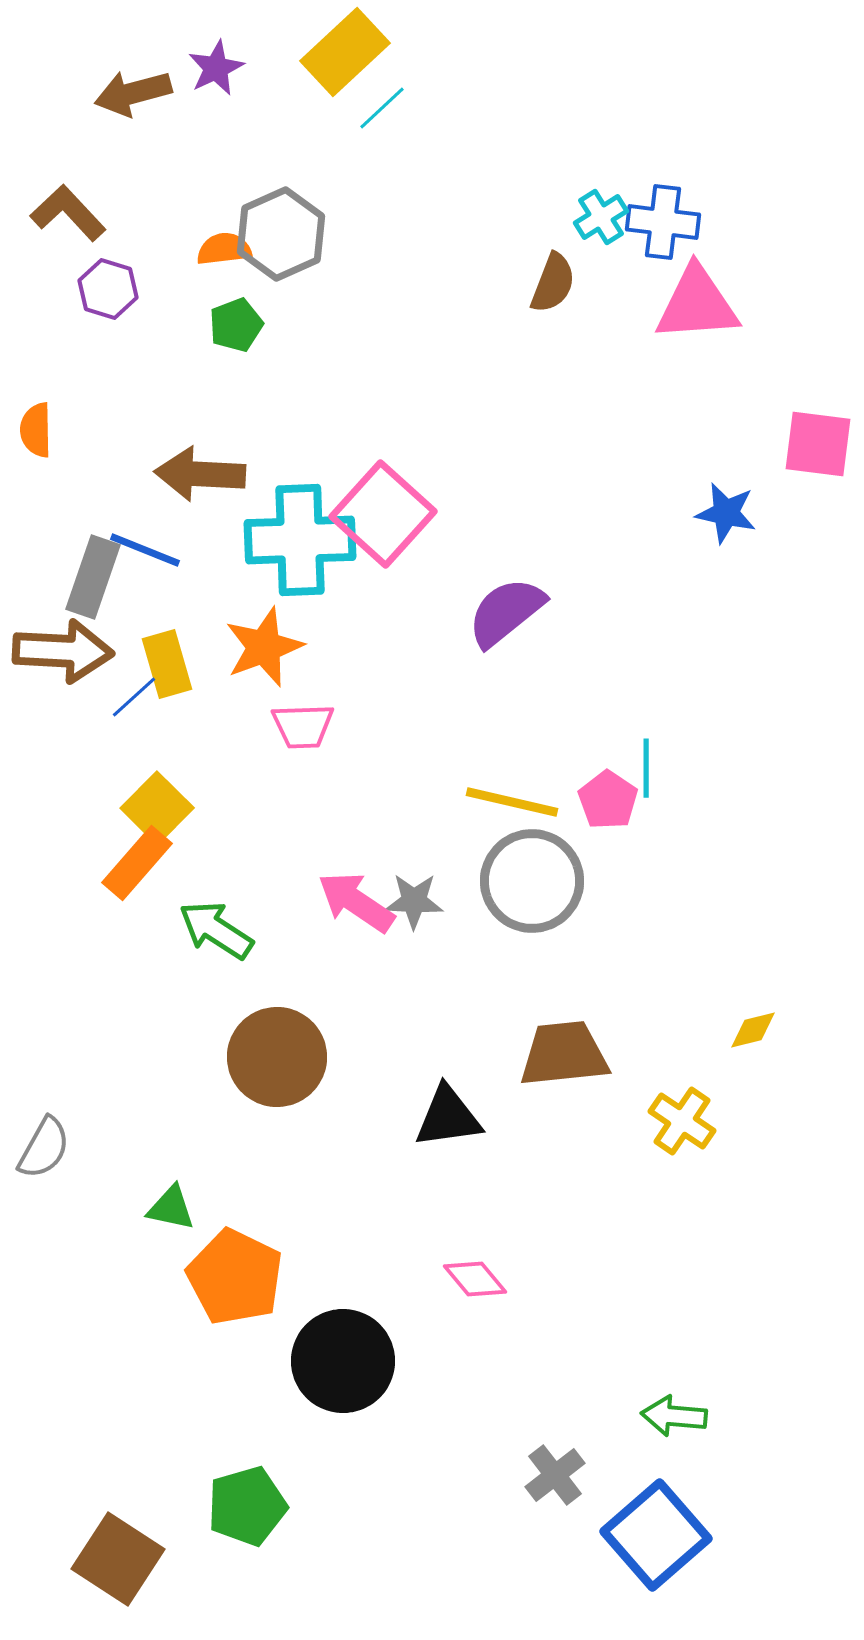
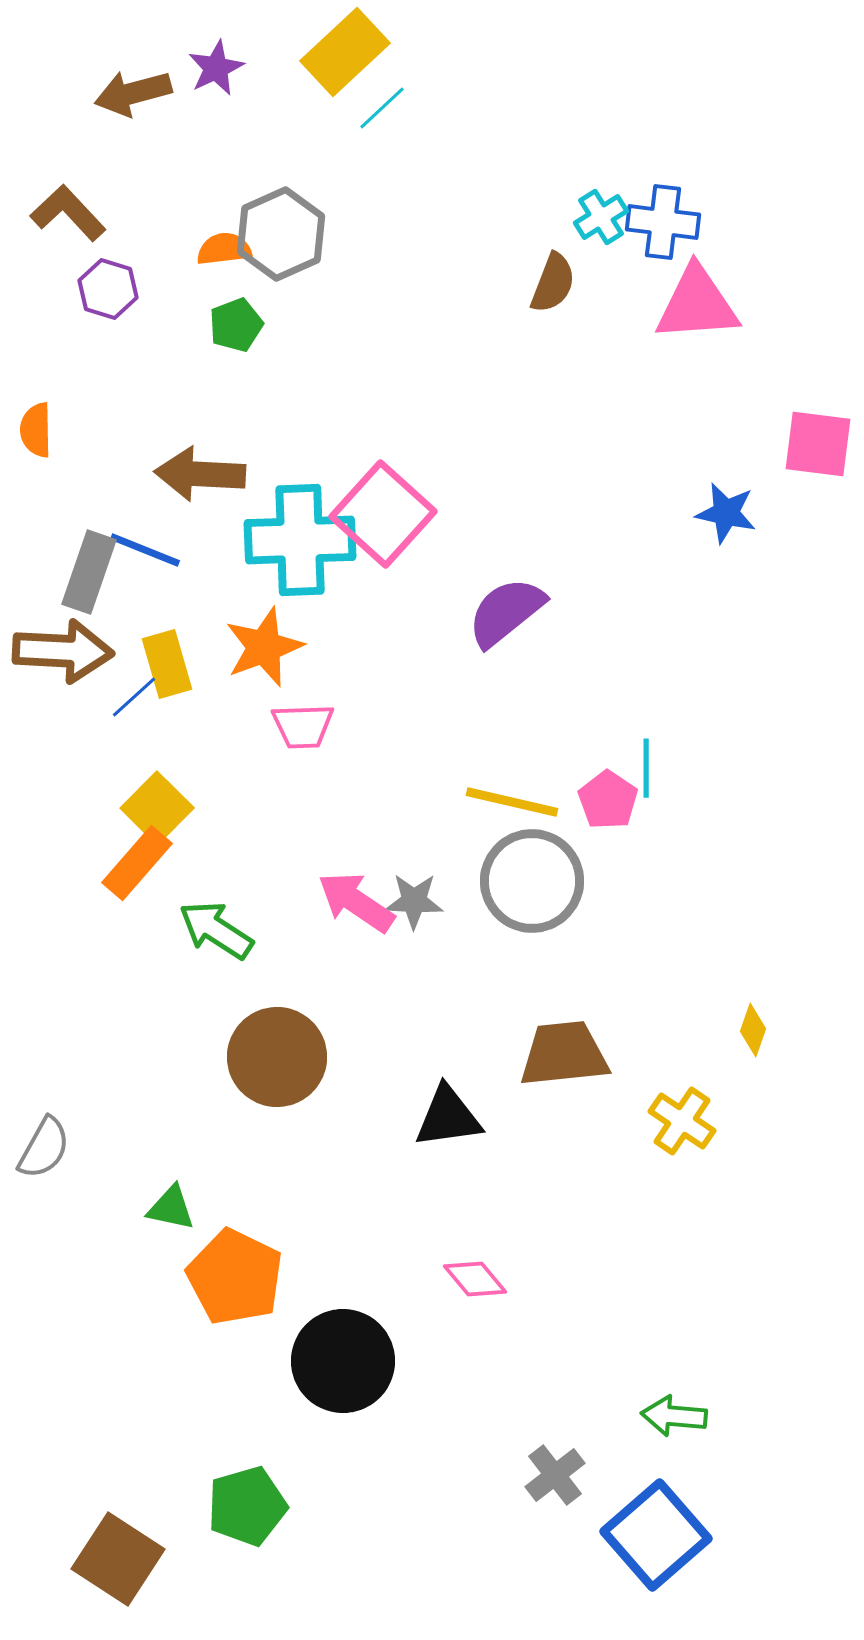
gray rectangle at (93, 577): moved 4 px left, 5 px up
yellow diamond at (753, 1030): rotated 57 degrees counterclockwise
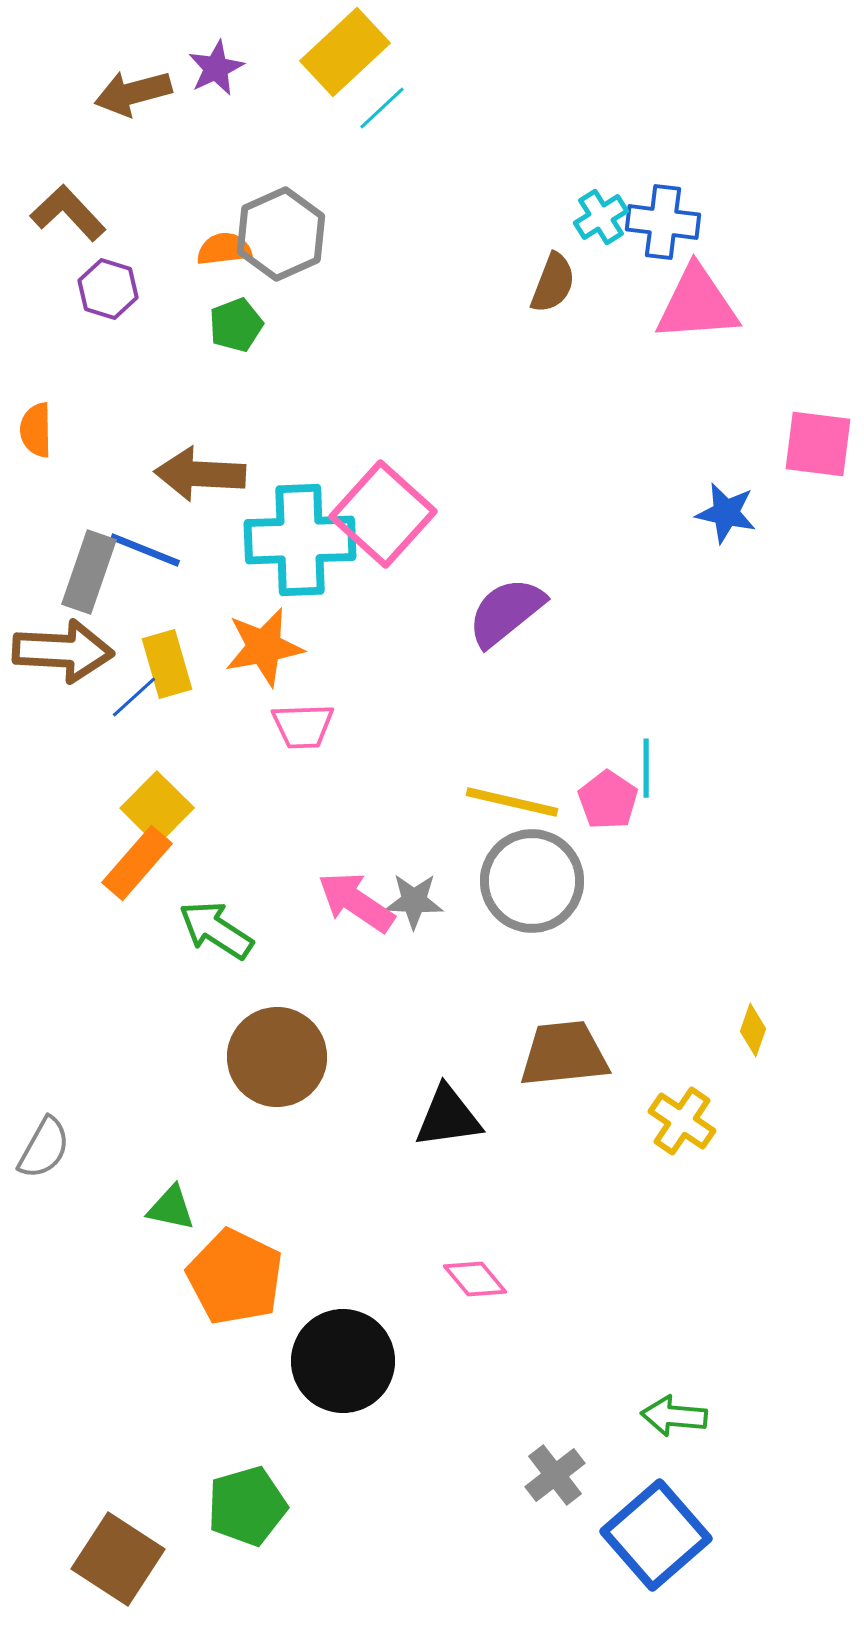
orange star at (264, 647): rotated 10 degrees clockwise
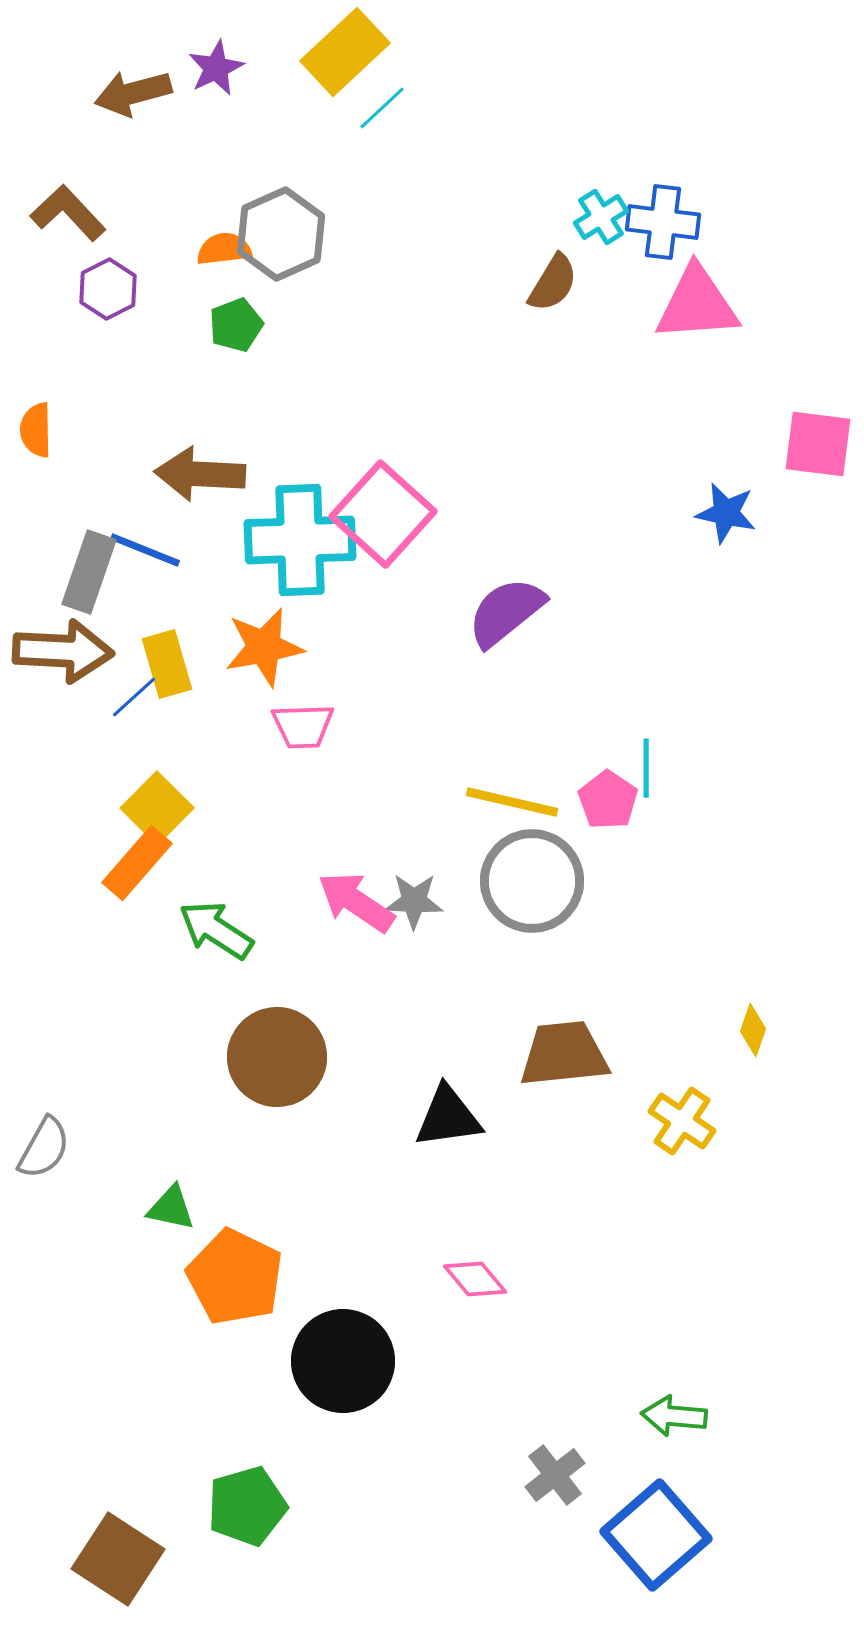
brown semicircle at (553, 283): rotated 10 degrees clockwise
purple hexagon at (108, 289): rotated 16 degrees clockwise
